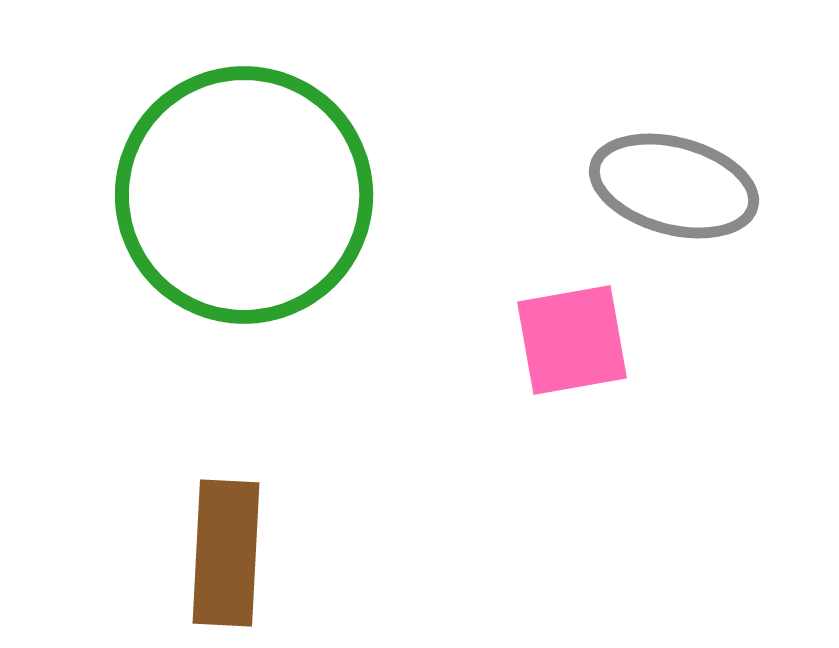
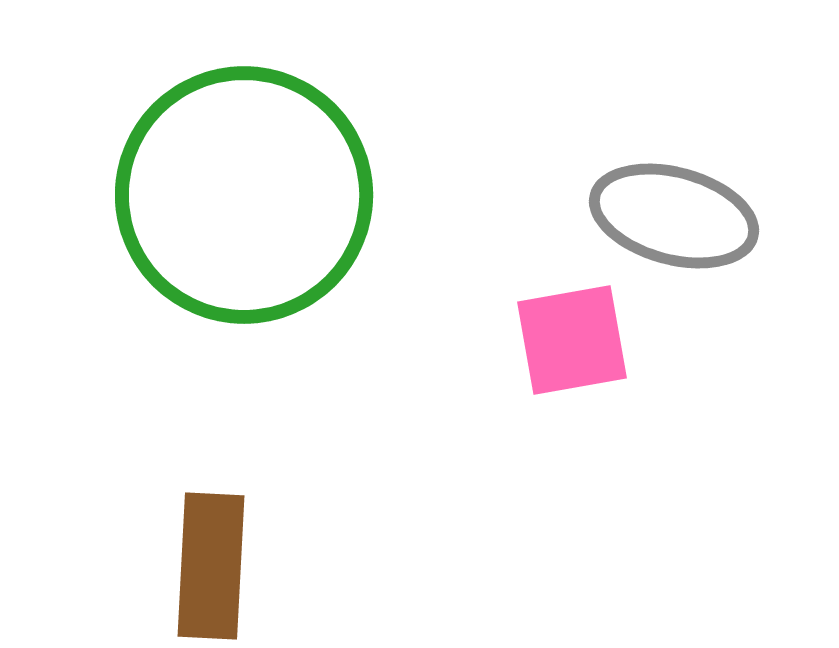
gray ellipse: moved 30 px down
brown rectangle: moved 15 px left, 13 px down
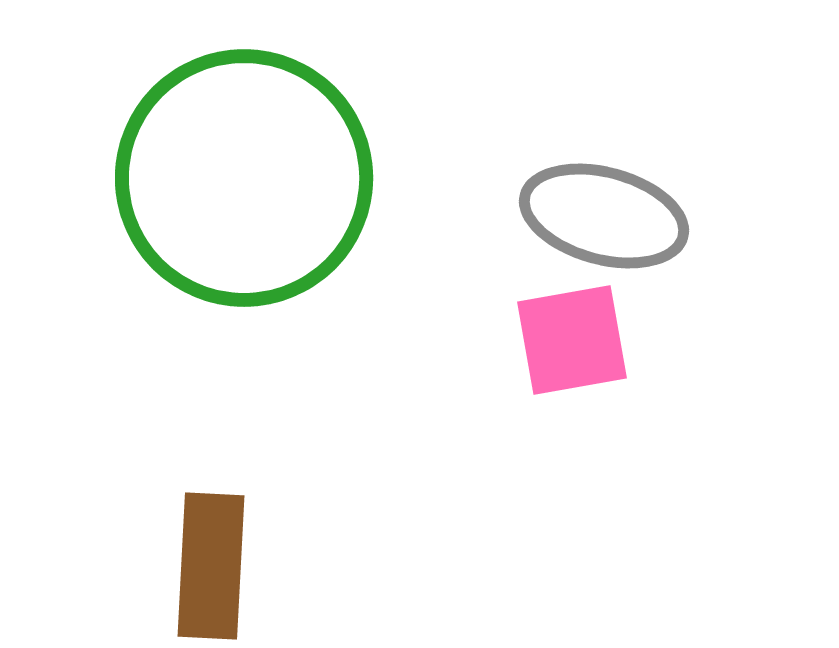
green circle: moved 17 px up
gray ellipse: moved 70 px left
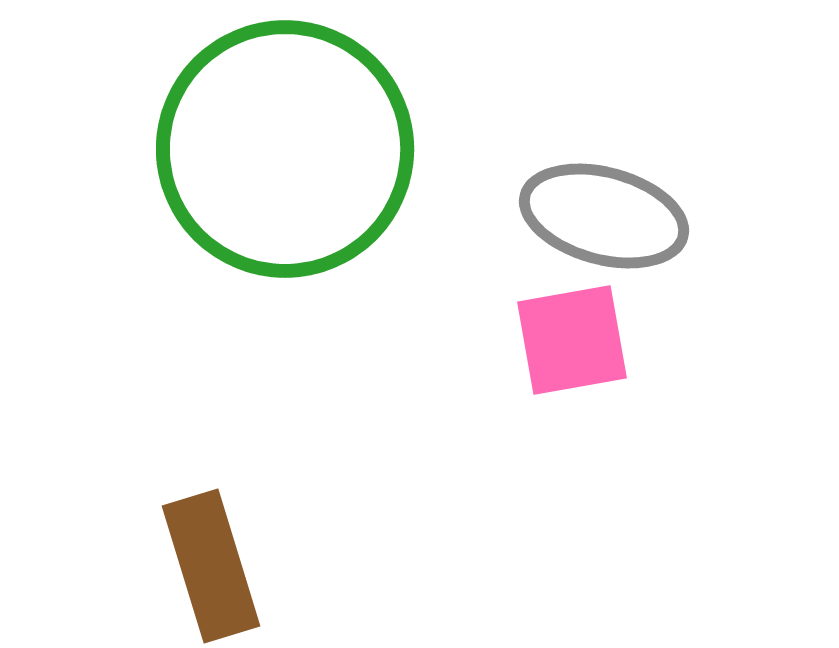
green circle: moved 41 px right, 29 px up
brown rectangle: rotated 20 degrees counterclockwise
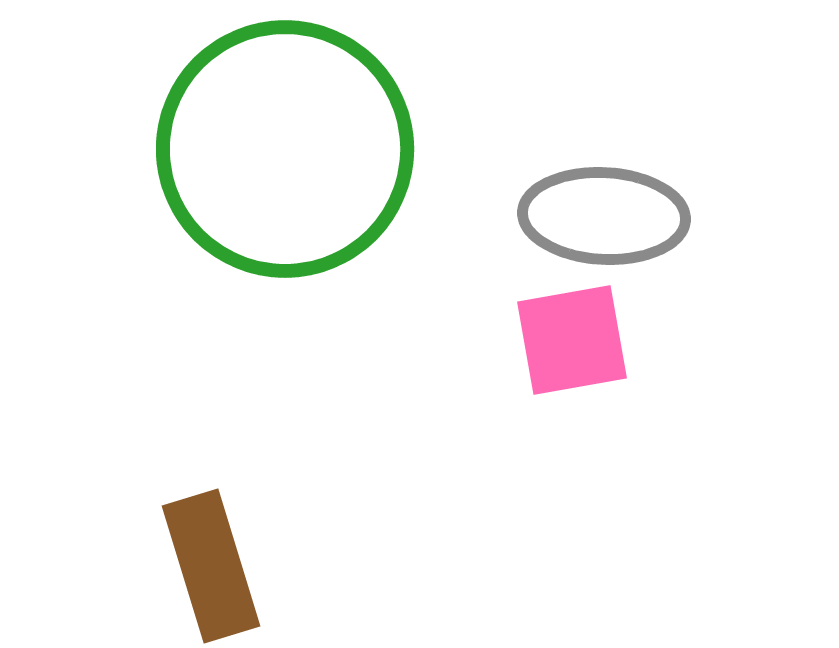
gray ellipse: rotated 12 degrees counterclockwise
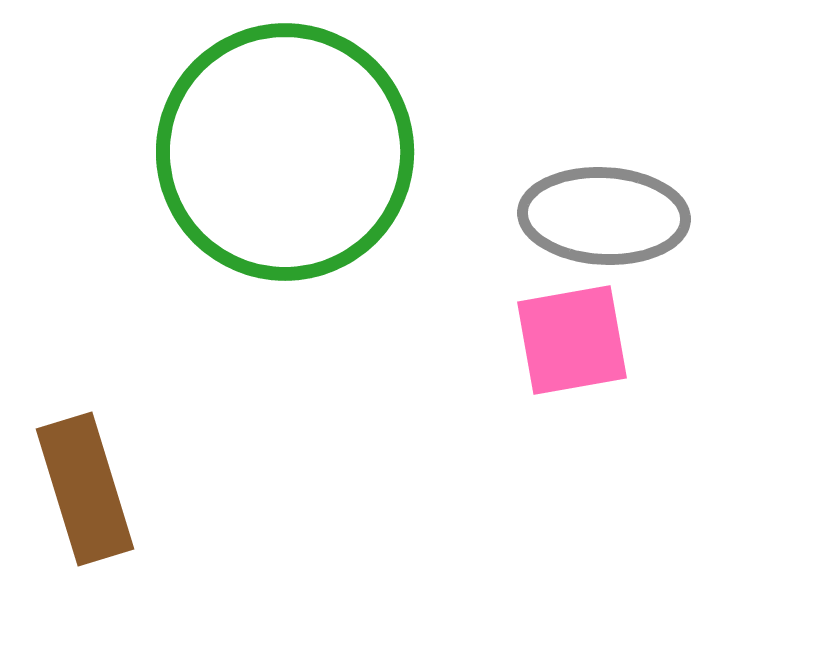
green circle: moved 3 px down
brown rectangle: moved 126 px left, 77 px up
